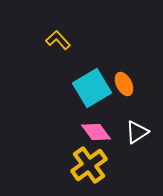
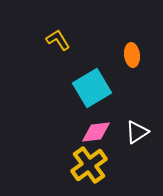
yellow L-shape: rotated 10 degrees clockwise
orange ellipse: moved 8 px right, 29 px up; rotated 20 degrees clockwise
pink diamond: rotated 60 degrees counterclockwise
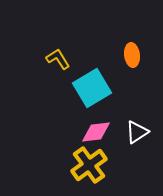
yellow L-shape: moved 19 px down
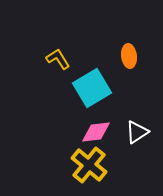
orange ellipse: moved 3 px left, 1 px down
yellow cross: rotated 15 degrees counterclockwise
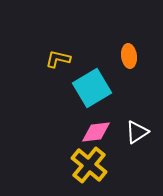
yellow L-shape: rotated 45 degrees counterclockwise
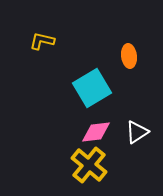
yellow L-shape: moved 16 px left, 18 px up
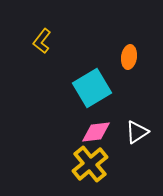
yellow L-shape: rotated 65 degrees counterclockwise
orange ellipse: moved 1 px down; rotated 15 degrees clockwise
yellow cross: moved 1 px right, 1 px up; rotated 12 degrees clockwise
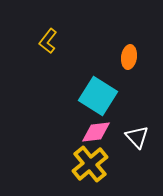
yellow L-shape: moved 6 px right
cyan square: moved 6 px right, 8 px down; rotated 27 degrees counterclockwise
white triangle: moved 5 px down; rotated 40 degrees counterclockwise
